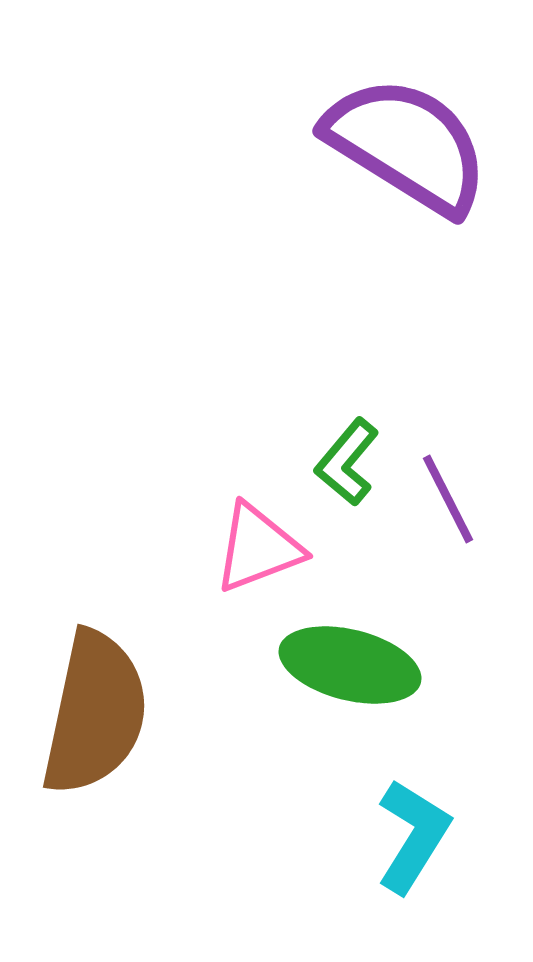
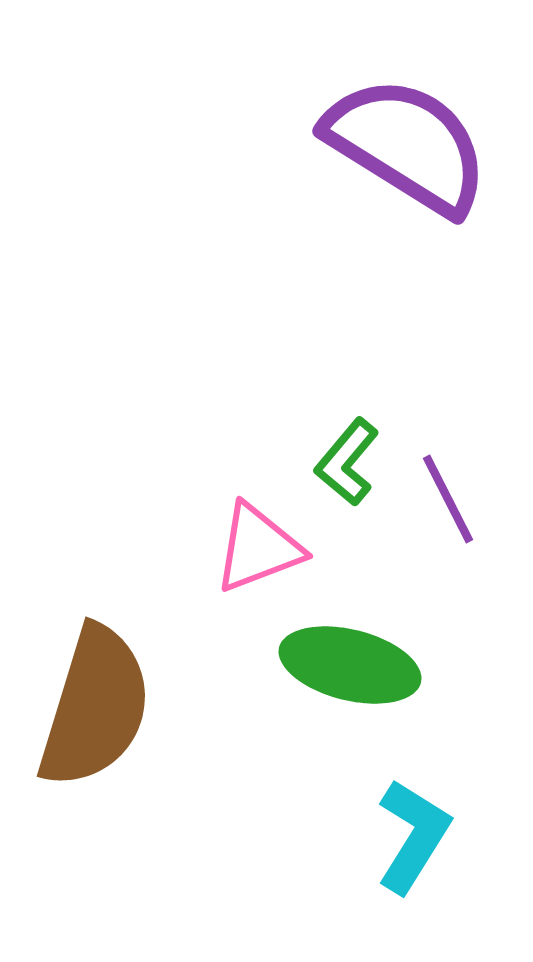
brown semicircle: moved 6 px up; rotated 5 degrees clockwise
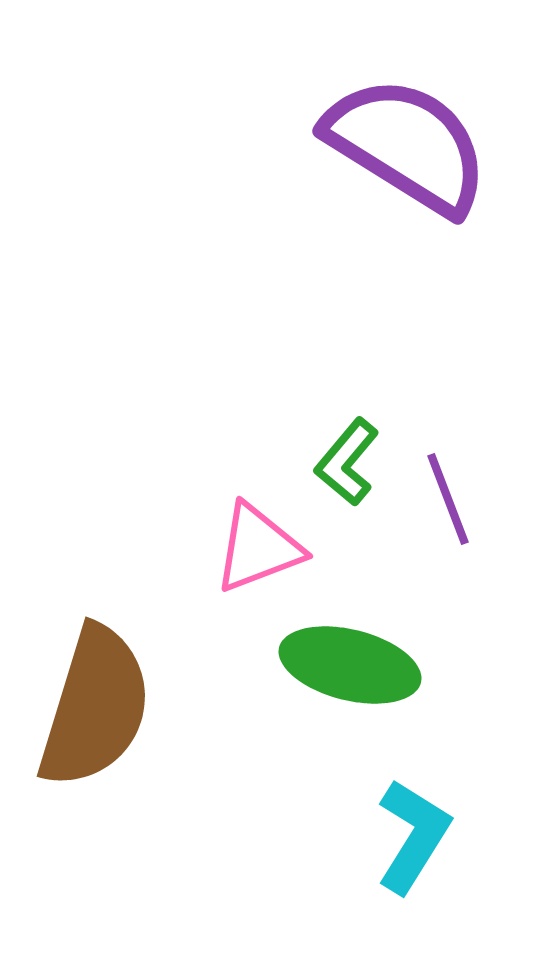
purple line: rotated 6 degrees clockwise
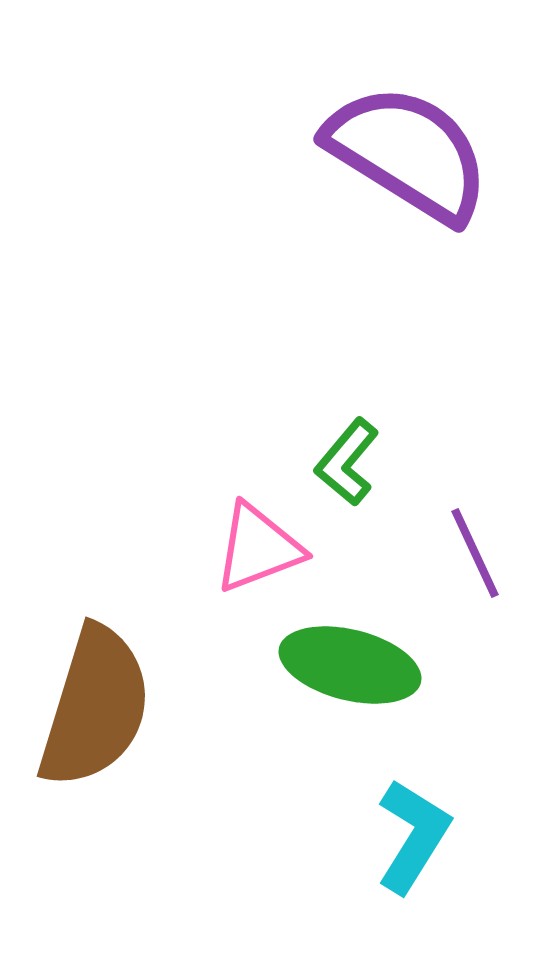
purple semicircle: moved 1 px right, 8 px down
purple line: moved 27 px right, 54 px down; rotated 4 degrees counterclockwise
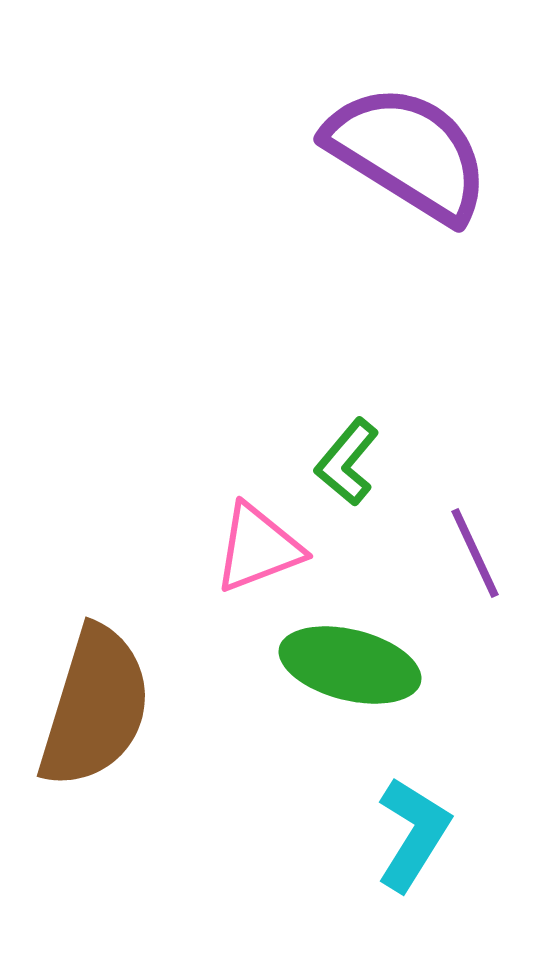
cyan L-shape: moved 2 px up
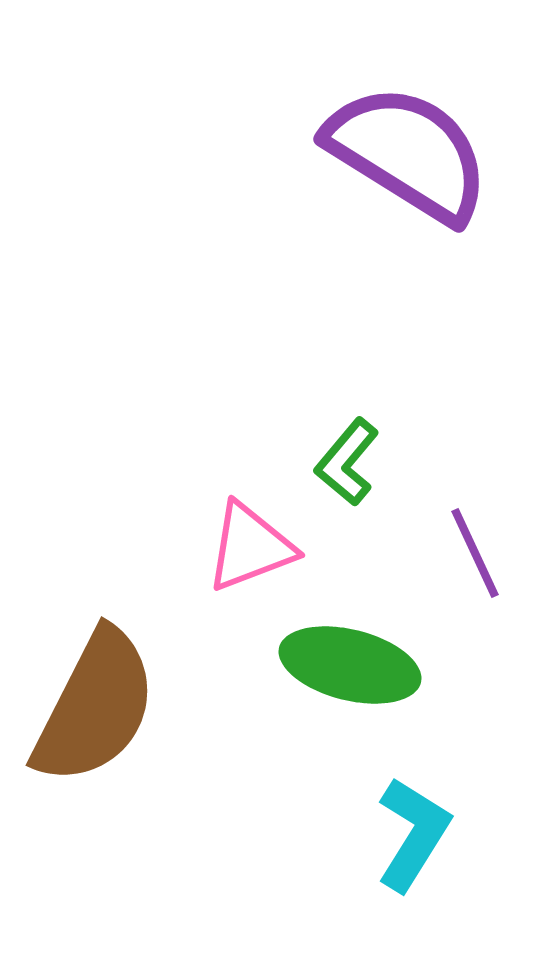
pink triangle: moved 8 px left, 1 px up
brown semicircle: rotated 10 degrees clockwise
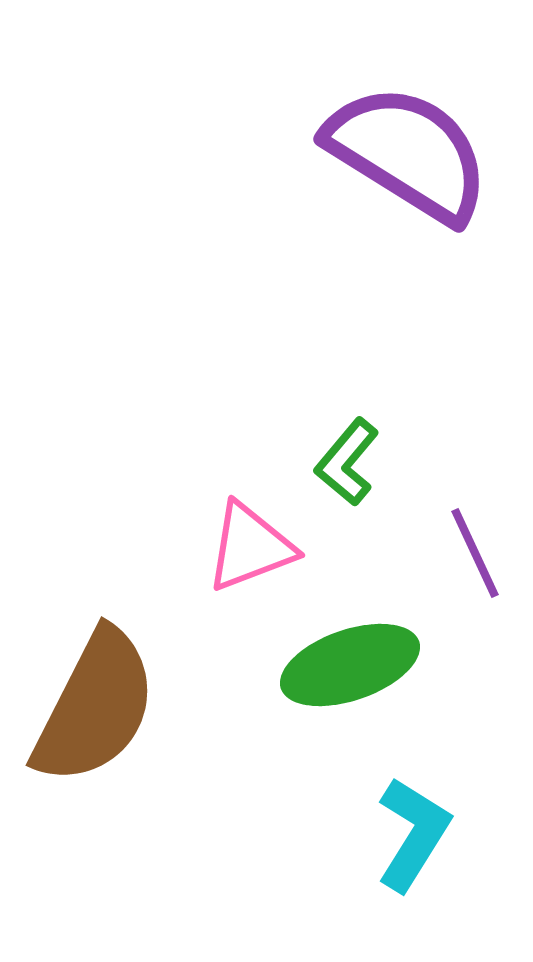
green ellipse: rotated 33 degrees counterclockwise
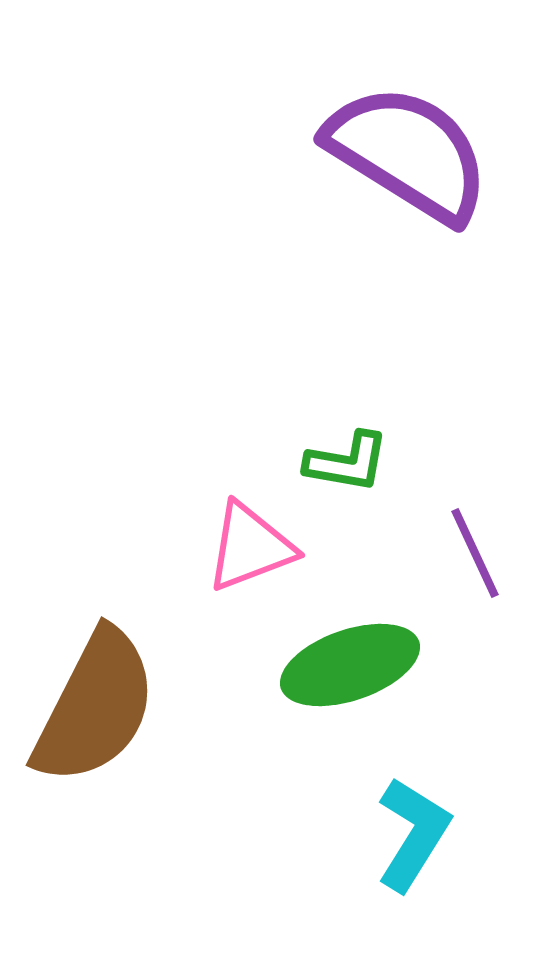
green L-shape: rotated 120 degrees counterclockwise
